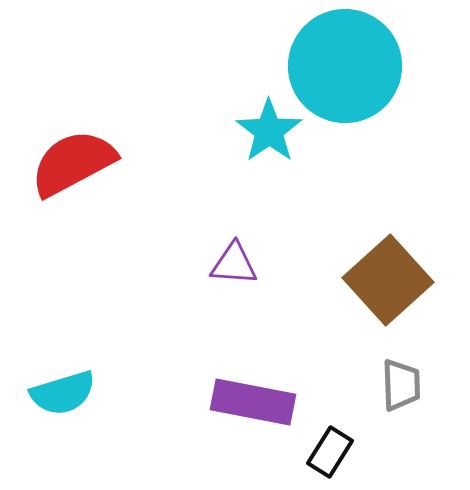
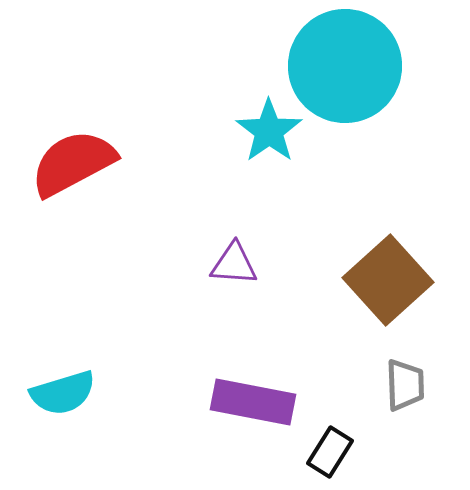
gray trapezoid: moved 4 px right
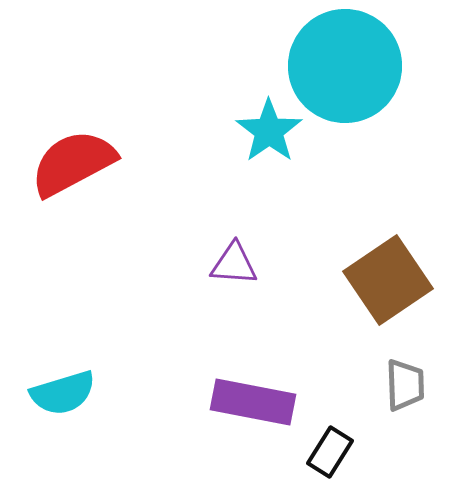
brown square: rotated 8 degrees clockwise
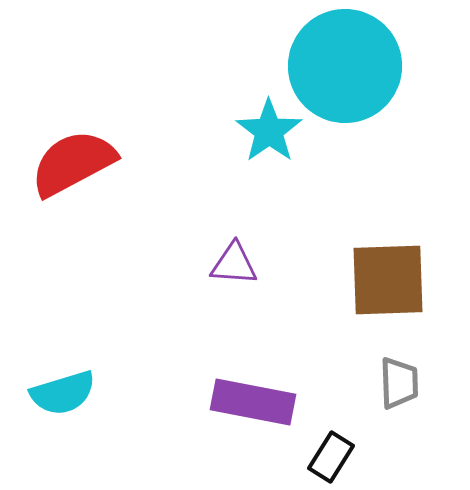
brown square: rotated 32 degrees clockwise
gray trapezoid: moved 6 px left, 2 px up
black rectangle: moved 1 px right, 5 px down
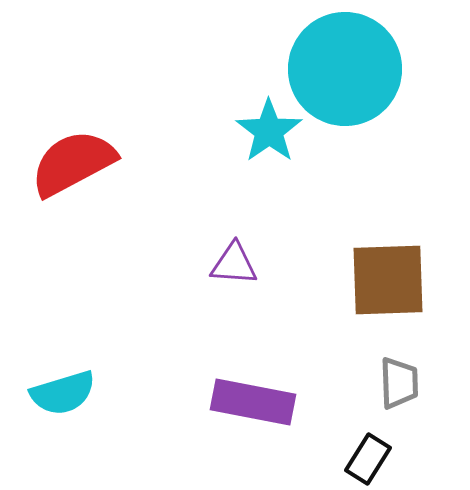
cyan circle: moved 3 px down
black rectangle: moved 37 px right, 2 px down
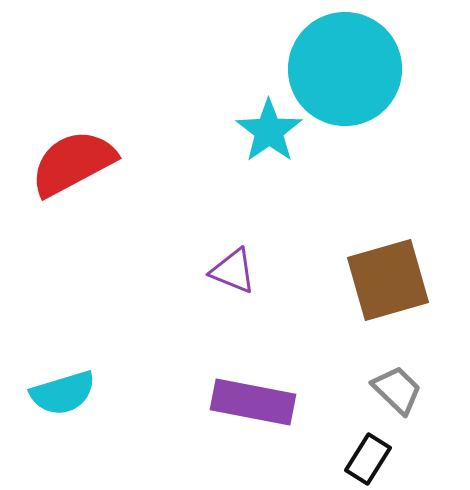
purple triangle: moved 1 px left, 7 px down; rotated 18 degrees clockwise
brown square: rotated 14 degrees counterclockwise
gray trapezoid: moved 2 px left, 7 px down; rotated 44 degrees counterclockwise
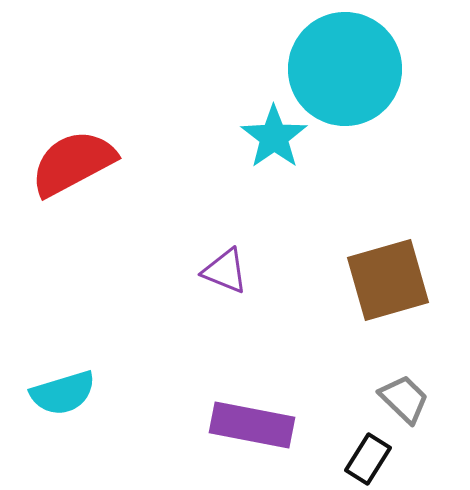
cyan star: moved 5 px right, 6 px down
purple triangle: moved 8 px left
gray trapezoid: moved 7 px right, 9 px down
purple rectangle: moved 1 px left, 23 px down
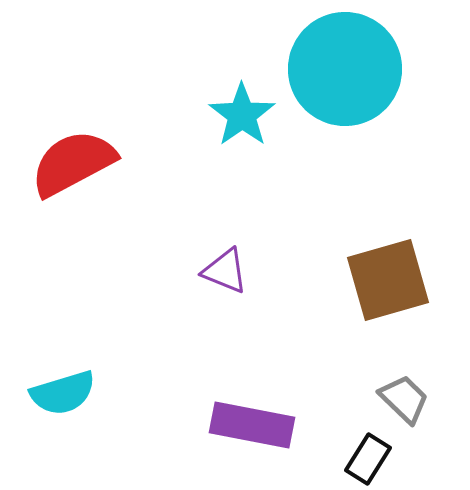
cyan star: moved 32 px left, 22 px up
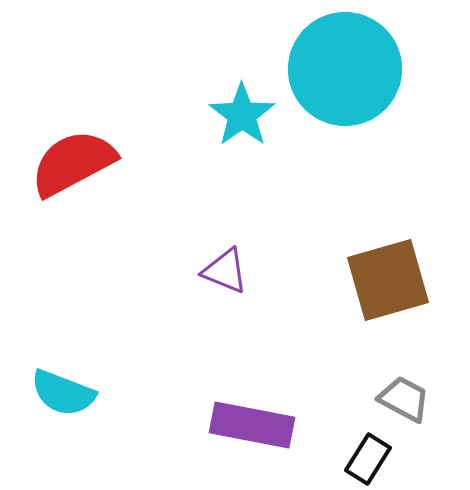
cyan semicircle: rotated 38 degrees clockwise
gray trapezoid: rotated 16 degrees counterclockwise
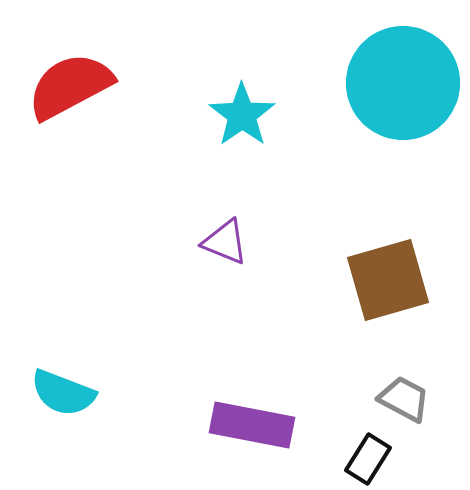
cyan circle: moved 58 px right, 14 px down
red semicircle: moved 3 px left, 77 px up
purple triangle: moved 29 px up
